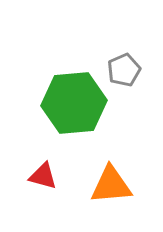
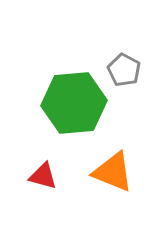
gray pentagon: rotated 20 degrees counterclockwise
orange triangle: moved 2 px right, 13 px up; rotated 27 degrees clockwise
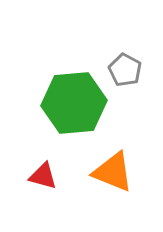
gray pentagon: moved 1 px right
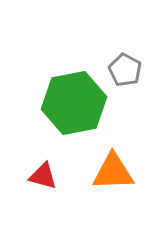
green hexagon: rotated 6 degrees counterclockwise
orange triangle: rotated 24 degrees counterclockwise
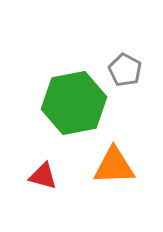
orange triangle: moved 1 px right, 6 px up
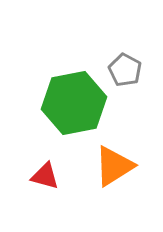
orange triangle: rotated 30 degrees counterclockwise
red triangle: moved 2 px right
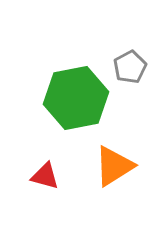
gray pentagon: moved 5 px right, 3 px up; rotated 16 degrees clockwise
green hexagon: moved 2 px right, 5 px up
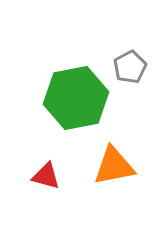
orange triangle: rotated 21 degrees clockwise
red triangle: moved 1 px right
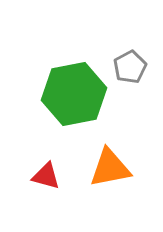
green hexagon: moved 2 px left, 4 px up
orange triangle: moved 4 px left, 2 px down
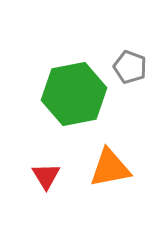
gray pentagon: rotated 24 degrees counterclockwise
red triangle: rotated 44 degrees clockwise
